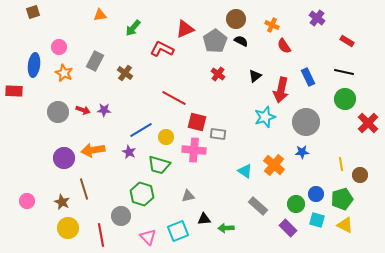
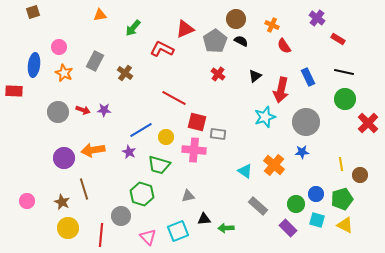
red rectangle at (347, 41): moved 9 px left, 2 px up
red line at (101, 235): rotated 15 degrees clockwise
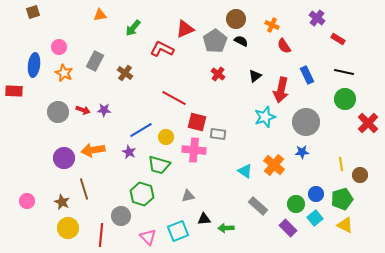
blue rectangle at (308, 77): moved 1 px left, 2 px up
cyan square at (317, 220): moved 2 px left, 2 px up; rotated 35 degrees clockwise
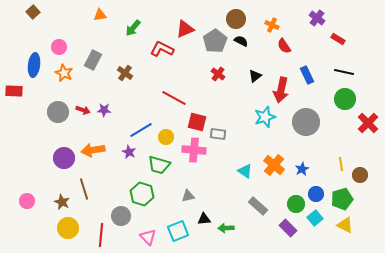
brown square at (33, 12): rotated 24 degrees counterclockwise
gray rectangle at (95, 61): moved 2 px left, 1 px up
blue star at (302, 152): moved 17 px down; rotated 24 degrees counterclockwise
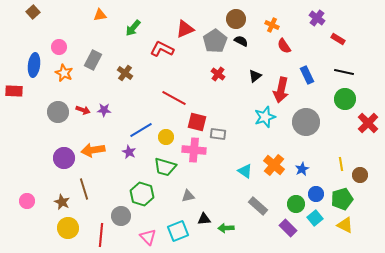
green trapezoid at (159, 165): moved 6 px right, 2 px down
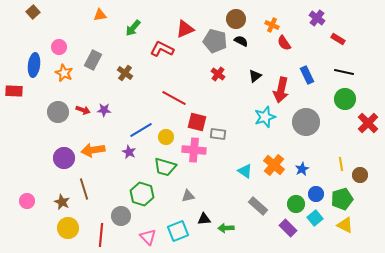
gray pentagon at (215, 41): rotated 25 degrees counterclockwise
red semicircle at (284, 46): moved 3 px up
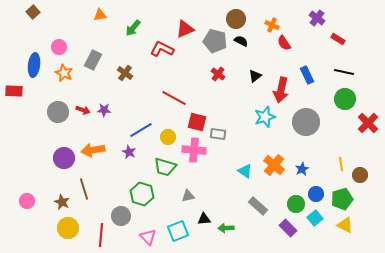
yellow circle at (166, 137): moved 2 px right
